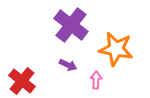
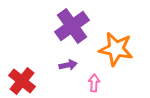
purple cross: moved 1 px right, 1 px down; rotated 16 degrees clockwise
purple arrow: rotated 36 degrees counterclockwise
pink arrow: moved 2 px left, 3 px down
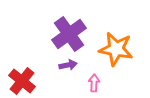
purple cross: moved 3 px left, 8 px down
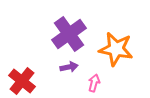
purple arrow: moved 1 px right, 2 px down
pink arrow: rotated 12 degrees clockwise
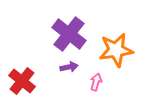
purple cross: rotated 16 degrees counterclockwise
orange star: moved 1 px down; rotated 20 degrees counterclockwise
pink arrow: moved 2 px right, 1 px up
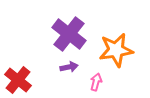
red cross: moved 4 px left, 1 px up
